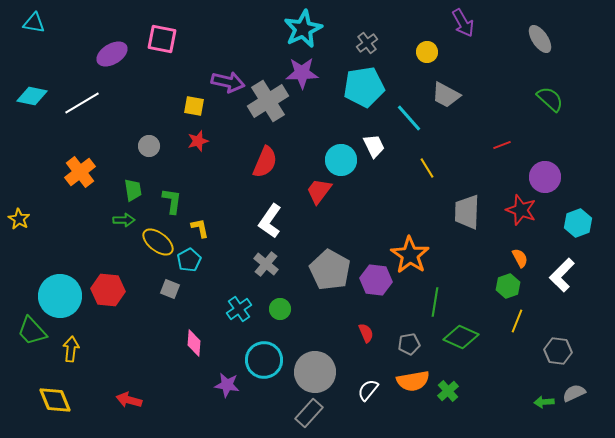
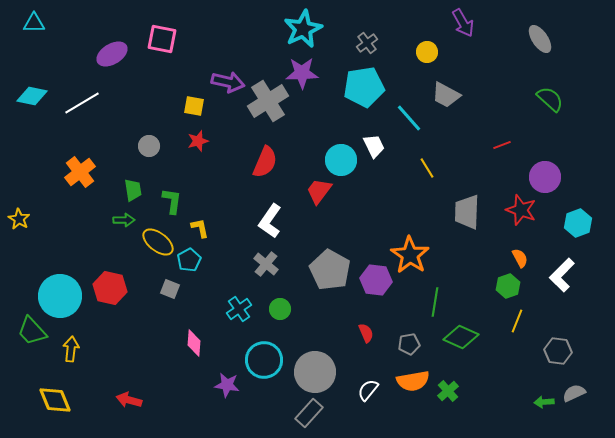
cyan triangle at (34, 23): rotated 10 degrees counterclockwise
red hexagon at (108, 290): moved 2 px right, 2 px up; rotated 8 degrees clockwise
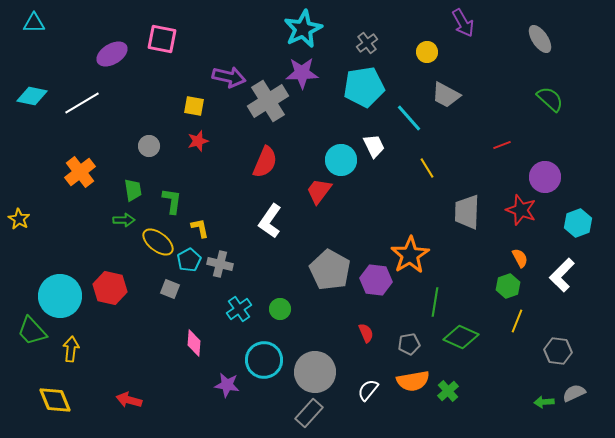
purple arrow at (228, 82): moved 1 px right, 5 px up
orange star at (410, 255): rotated 6 degrees clockwise
gray cross at (266, 264): moved 46 px left; rotated 25 degrees counterclockwise
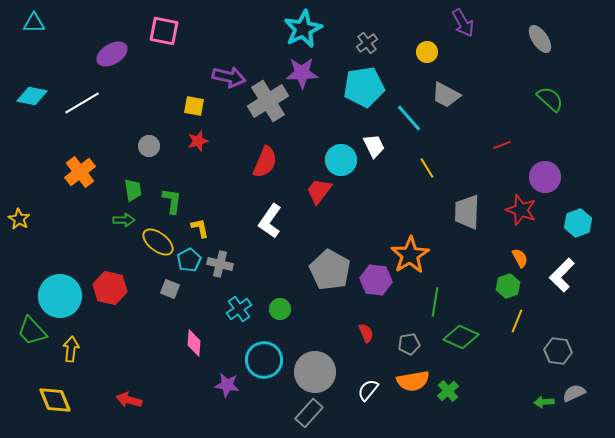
pink square at (162, 39): moved 2 px right, 8 px up
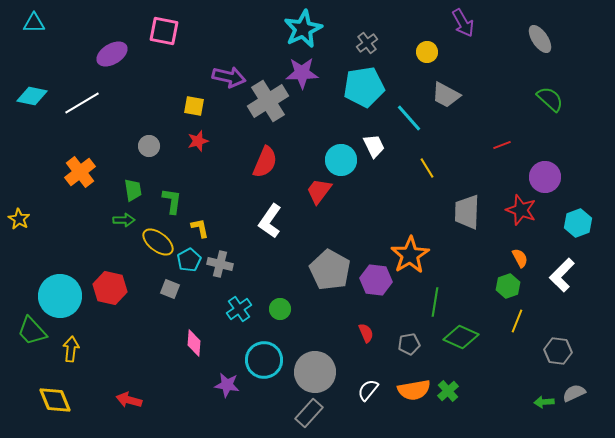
orange semicircle at (413, 381): moved 1 px right, 9 px down
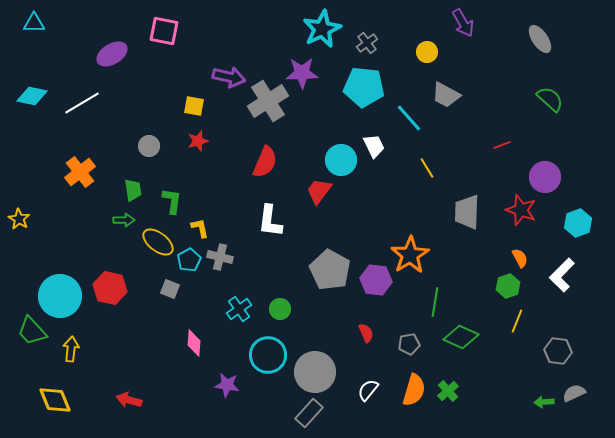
cyan star at (303, 29): moved 19 px right
cyan pentagon at (364, 87): rotated 15 degrees clockwise
white L-shape at (270, 221): rotated 28 degrees counterclockwise
gray cross at (220, 264): moved 7 px up
cyan circle at (264, 360): moved 4 px right, 5 px up
orange semicircle at (414, 390): rotated 64 degrees counterclockwise
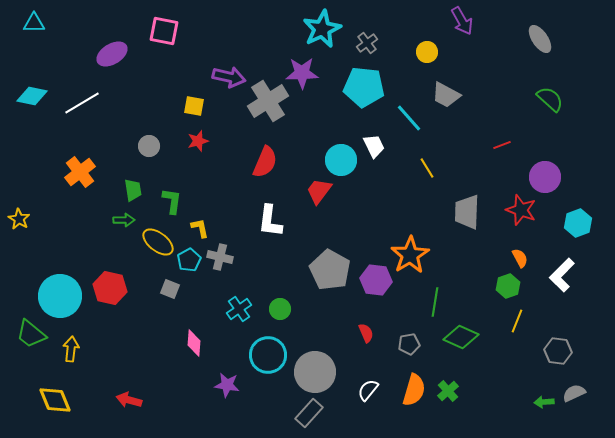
purple arrow at (463, 23): moved 1 px left, 2 px up
green trapezoid at (32, 331): moved 1 px left, 3 px down; rotated 8 degrees counterclockwise
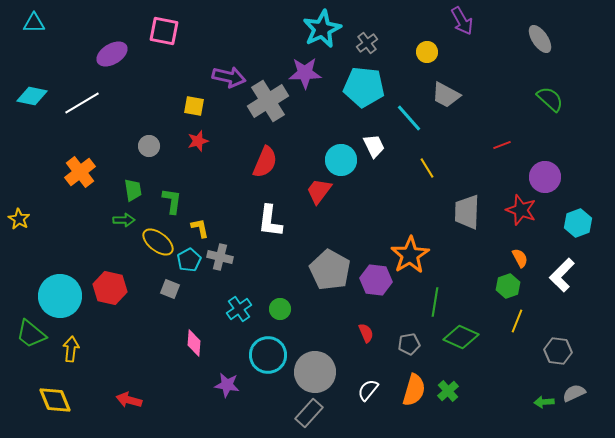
purple star at (302, 73): moved 3 px right
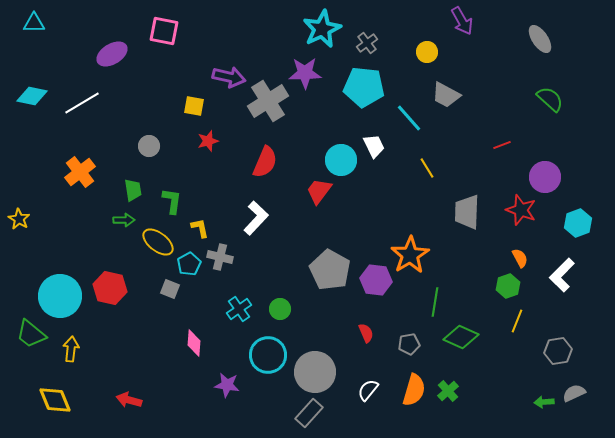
red star at (198, 141): moved 10 px right
white L-shape at (270, 221): moved 14 px left, 3 px up; rotated 144 degrees counterclockwise
cyan pentagon at (189, 260): moved 4 px down
gray hexagon at (558, 351): rotated 16 degrees counterclockwise
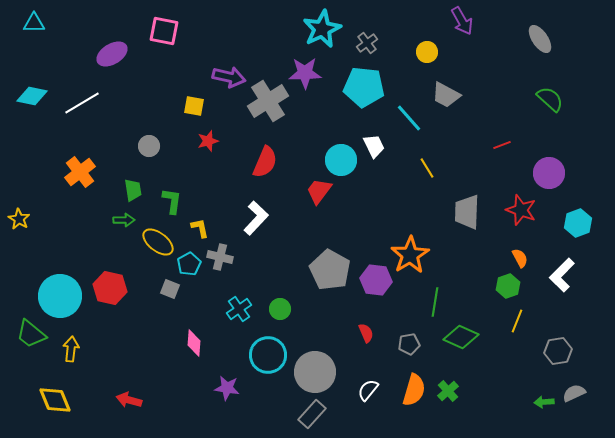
purple circle at (545, 177): moved 4 px right, 4 px up
purple star at (227, 385): moved 3 px down
gray rectangle at (309, 413): moved 3 px right, 1 px down
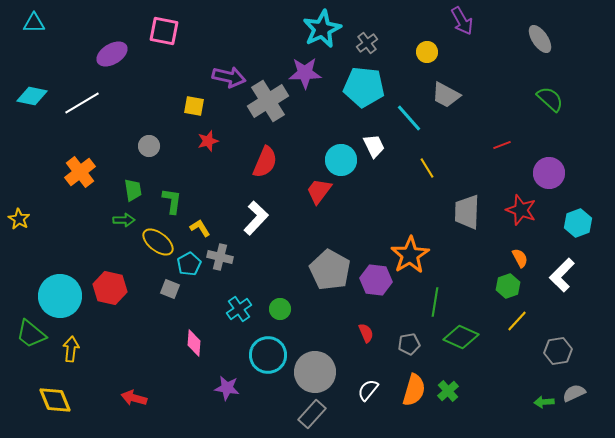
yellow L-shape at (200, 228): rotated 20 degrees counterclockwise
yellow line at (517, 321): rotated 20 degrees clockwise
red arrow at (129, 400): moved 5 px right, 2 px up
